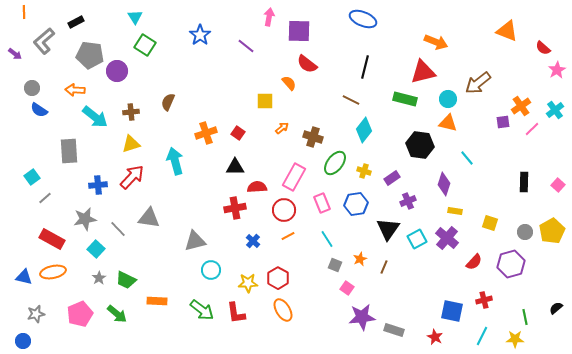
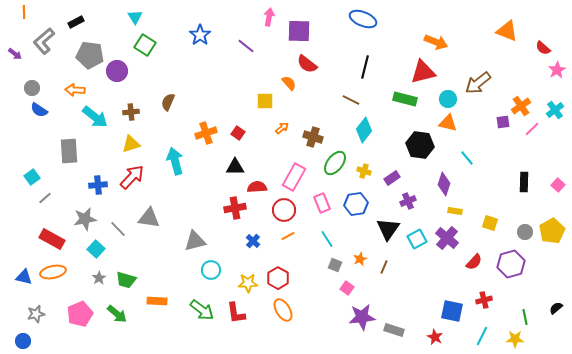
green trapezoid at (126, 280): rotated 10 degrees counterclockwise
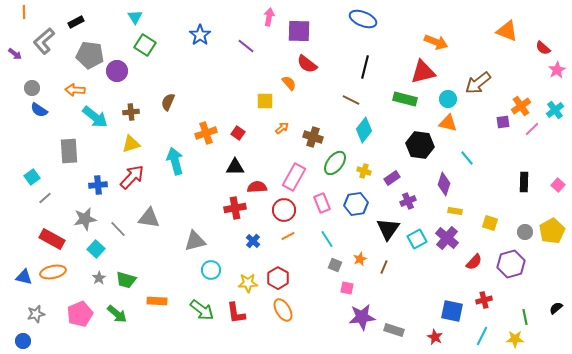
pink square at (347, 288): rotated 24 degrees counterclockwise
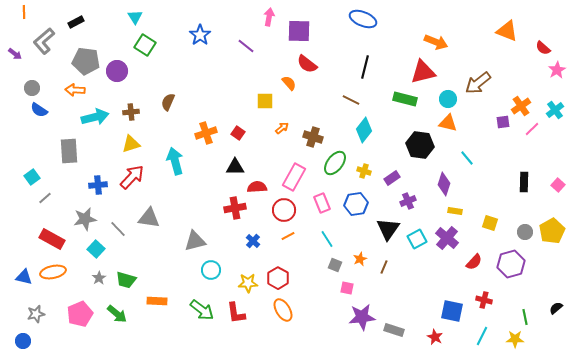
gray pentagon at (90, 55): moved 4 px left, 6 px down
cyan arrow at (95, 117): rotated 52 degrees counterclockwise
red cross at (484, 300): rotated 28 degrees clockwise
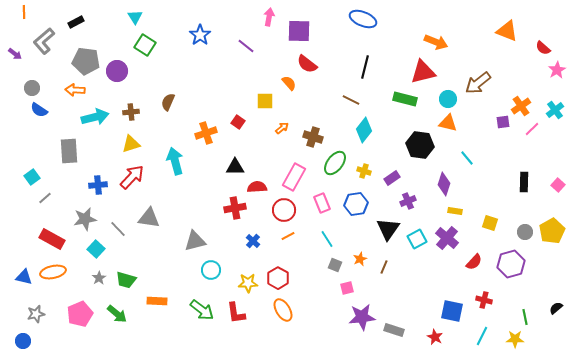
red square at (238, 133): moved 11 px up
pink square at (347, 288): rotated 24 degrees counterclockwise
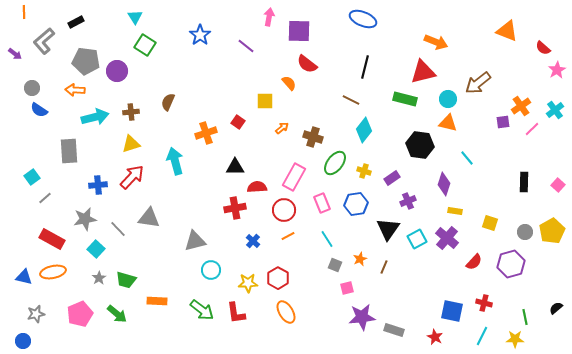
red cross at (484, 300): moved 3 px down
orange ellipse at (283, 310): moved 3 px right, 2 px down
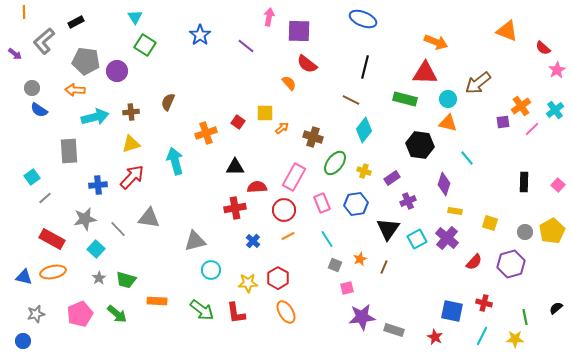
red triangle at (423, 72): moved 2 px right, 1 px down; rotated 16 degrees clockwise
yellow square at (265, 101): moved 12 px down
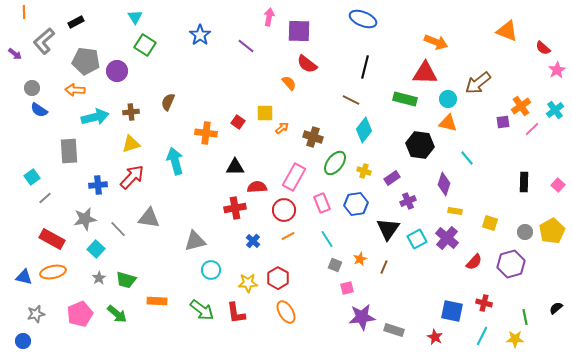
orange cross at (206, 133): rotated 25 degrees clockwise
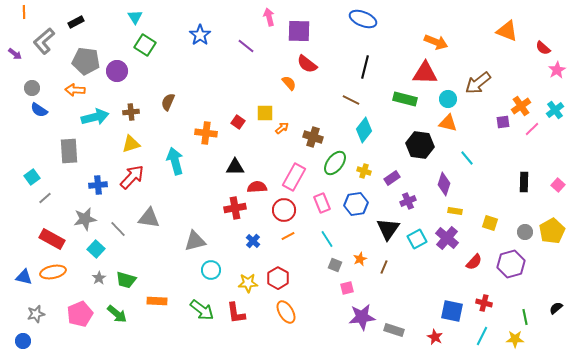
pink arrow at (269, 17): rotated 24 degrees counterclockwise
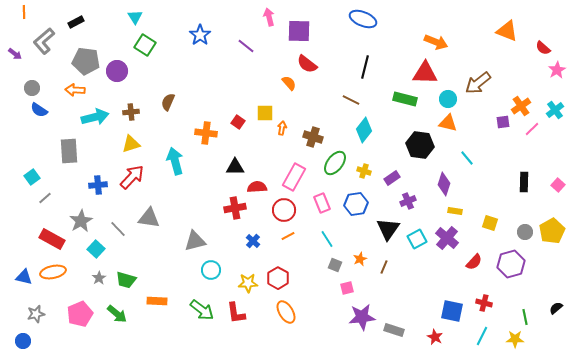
orange arrow at (282, 128): rotated 40 degrees counterclockwise
gray star at (85, 219): moved 4 px left, 2 px down; rotated 20 degrees counterclockwise
